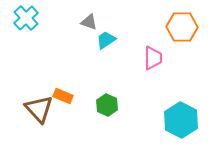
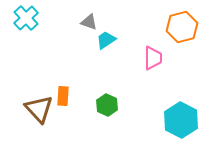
orange hexagon: rotated 16 degrees counterclockwise
orange rectangle: rotated 72 degrees clockwise
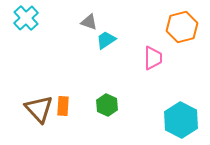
orange rectangle: moved 10 px down
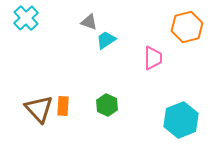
orange hexagon: moved 5 px right
cyan hexagon: rotated 12 degrees clockwise
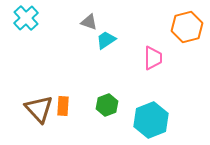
green hexagon: rotated 15 degrees clockwise
cyan hexagon: moved 30 px left
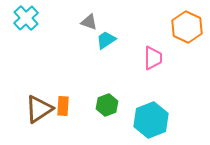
orange hexagon: rotated 20 degrees counterclockwise
brown triangle: rotated 40 degrees clockwise
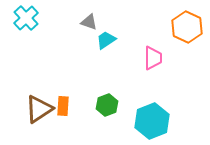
cyan hexagon: moved 1 px right, 1 px down
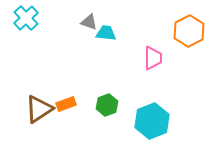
orange hexagon: moved 2 px right, 4 px down; rotated 8 degrees clockwise
cyan trapezoid: moved 7 px up; rotated 40 degrees clockwise
orange rectangle: moved 3 px right, 2 px up; rotated 66 degrees clockwise
